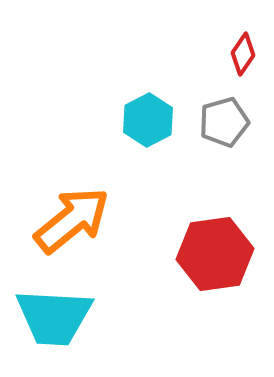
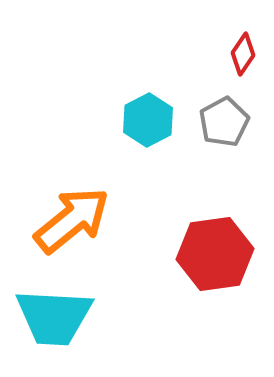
gray pentagon: rotated 12 degrees counterclockwise
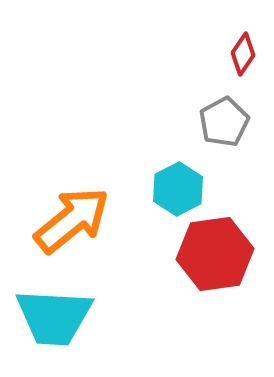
cyan hexagon: moved 30 px right, 69 px down
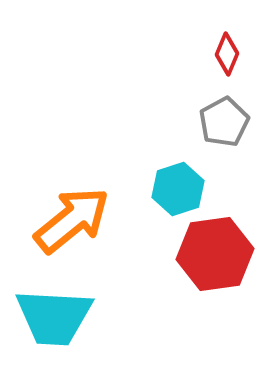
red diamond: moved 16 px left; rotated 12 degrees counterclockwise
cyan hexagon: rotated 9 degrees clockwise
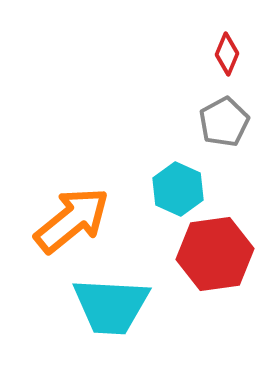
cyan hexagon: rotated 18 degrees counterclockwise
cyan trapezoid: moved 57 px right, 11 px up
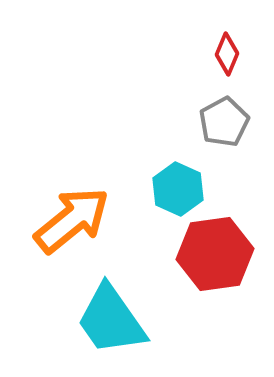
cyan trapezoid: moved 14 px down; rotated 52 degrees clockwise
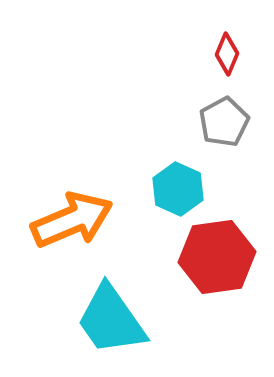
orange arrow: rotated 16 degrees clockwise
red hexagon: moved 2 px right, 3 px down
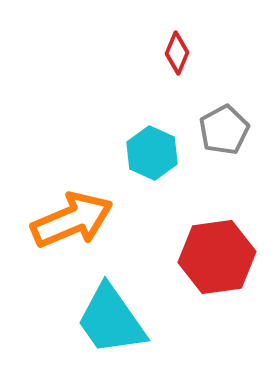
red diamond: moved 50 px left, 1 px up
gray pentagon: moved 8 px down
cyan hexagon: moved 26 px left, 36 px up
